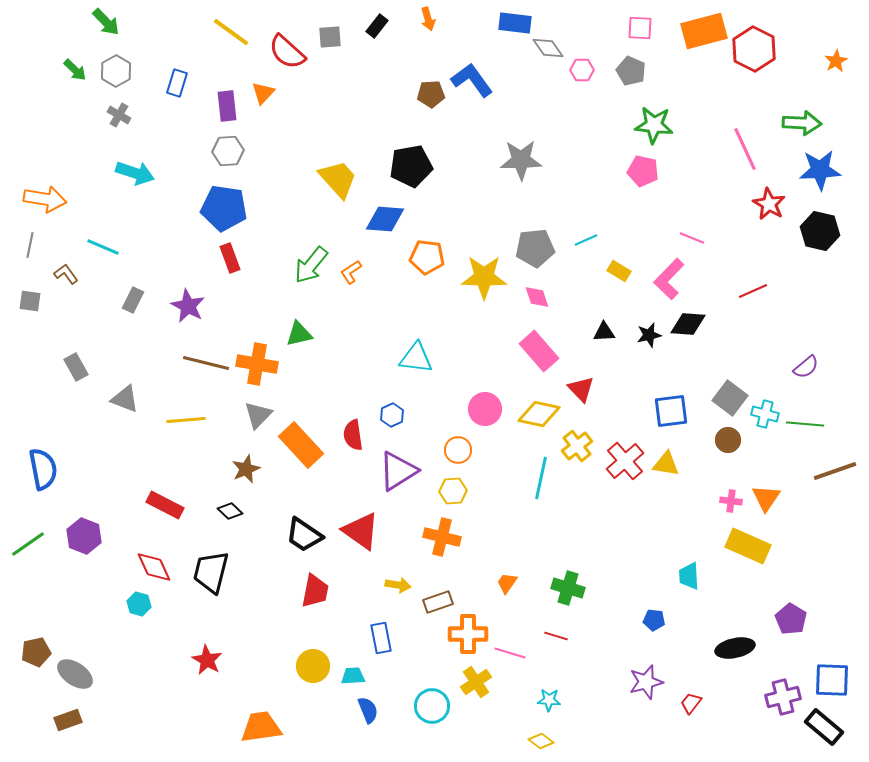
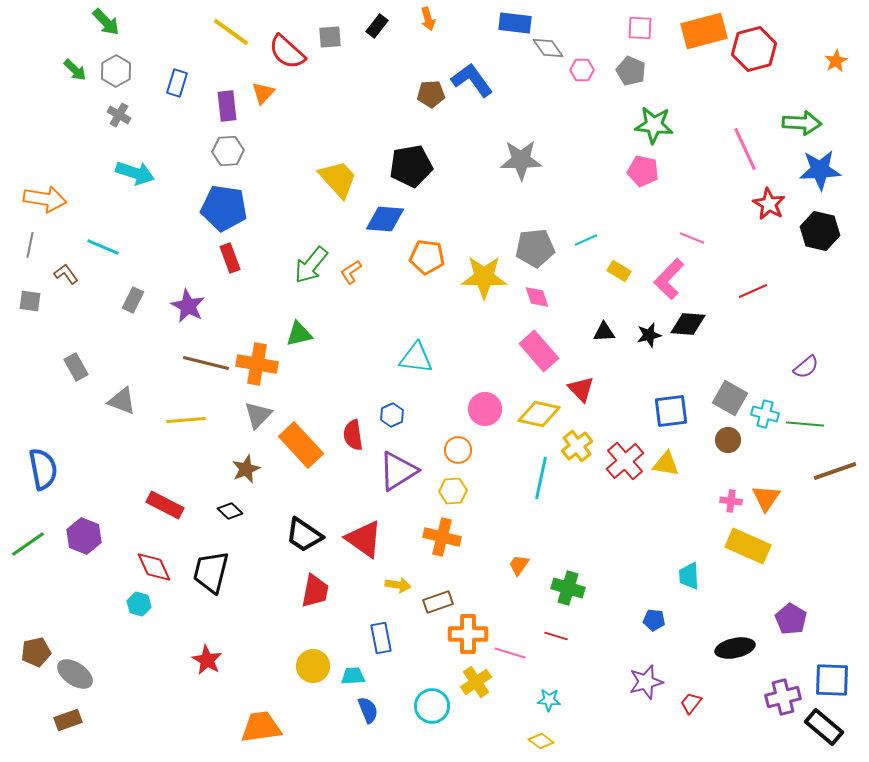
red hexagon at (754, 49): rotated 18 degrees clockwise
gray square at (730, 398): rotated 8 degrees counterclockwise
gray triangle at (125, 399): moved 3 px left, 2 px down
red triangle at (361, 531): moved 3 px right, 8 px down
orange trapezoid at (507, 583): moved 12 px right, 18 px up
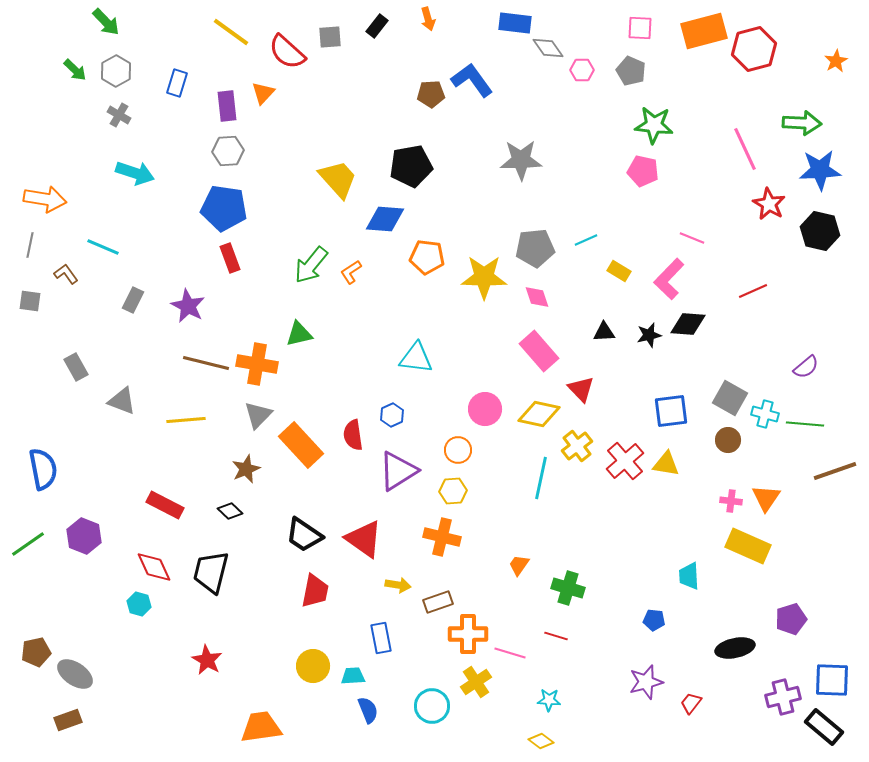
purple pentagon at (791, 619): rotated 24 degrees clockwise
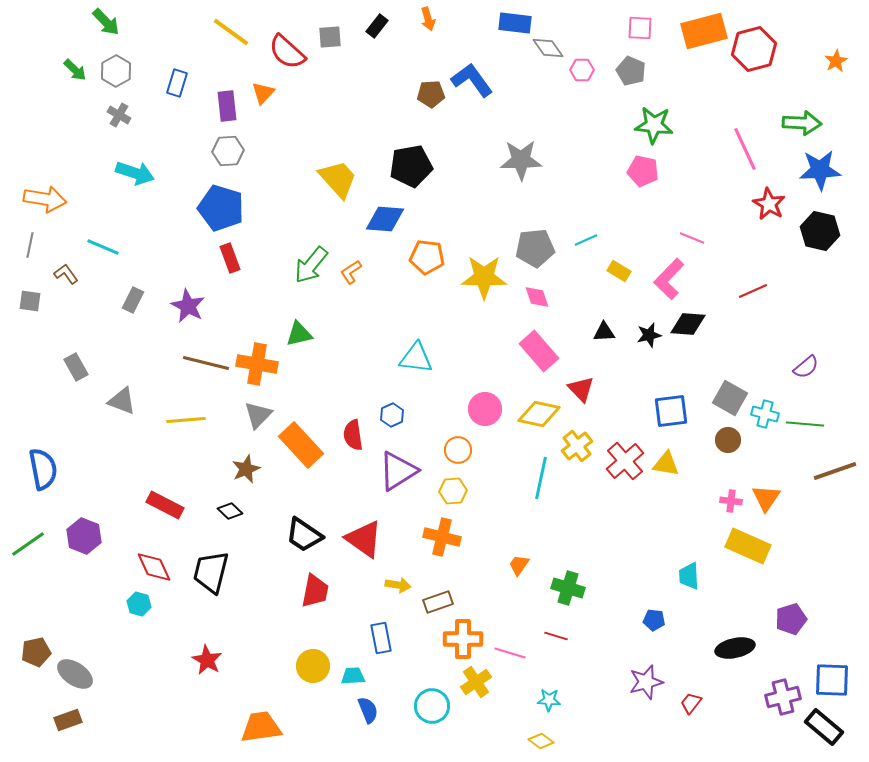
blue pentagon at (224, 208): moved 3 px left; rotated 9 degrees clockwise
orange cross at (468, 634): moved 5 px left, 5 px down
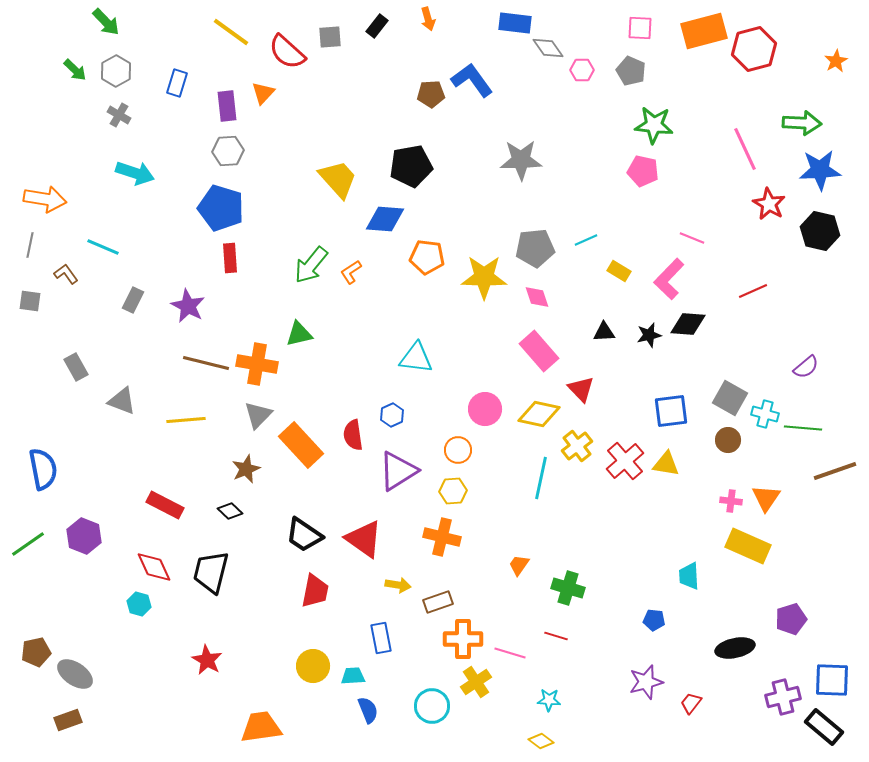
red rectangle at (230, 258): rotated 16 degrees clockwise
green line at (805, 424): moved 2 px left, 4 px down
